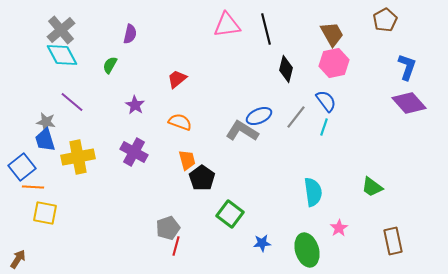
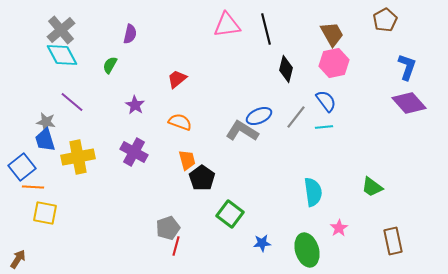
cyan line: rotated 66 degrees clockwise
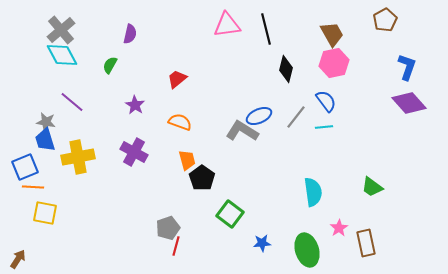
blue square: moved 3 px right; rotated 16 degrees clockwise
brown rectangle: moved 27 px left, 2 px down
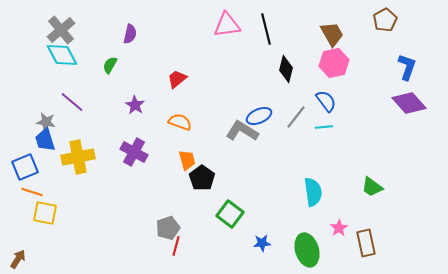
orange line: moved 1 px left, 5 px down; rotated 15 degrees clockwise
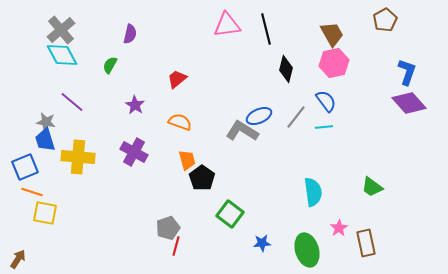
blue L-shape: moved 5 px down
yellow cross: rotated 16 degrees clockwise
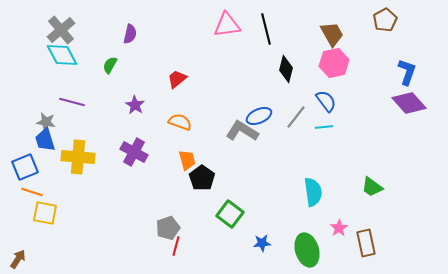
purple line: rotated 25 degrees counterclockwise
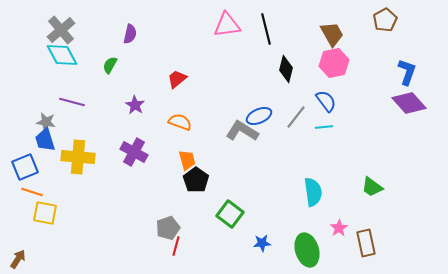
black pentagon: moved 6 px left, 2 px down
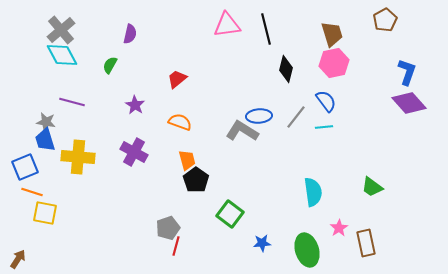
brown trapezoid: rotated 12 degrees clockwise
blue ellipse: rotated 20 degrees clockwise
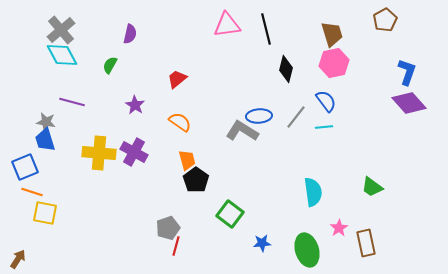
orange semicircle: rotated 15 degrees clockwise
yellow cross: moved 21 px right, 4 px up
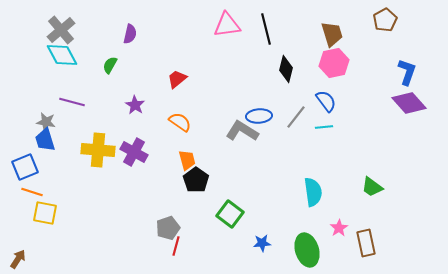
yellow cross: moved 1 px left, 3 px up
